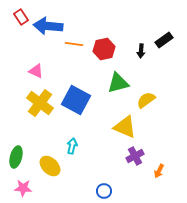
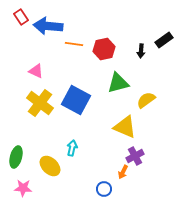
cyan arrow: moved 2 px down
orange arrow: moved 36 px left, 1 px down
blue circle: moved 2 px up
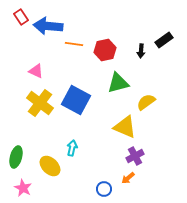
red hexagon: moved 1 px right, 1 px down
yellow semicircle: moved 2 px down
orange arrow: moved 5 px right, 6 px down; rotated 24 degrees clockwise
pink star: rotated 24 degrees clockwise
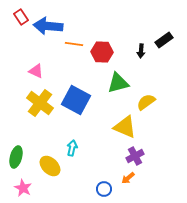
red hexagon: moved 3 px left, 2 px down; rotated 15 degrees clockwise
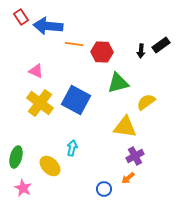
black rectangle: moved 3 px left, 5 px down
yellow triangle: rotated 15 degrees counterclockwise
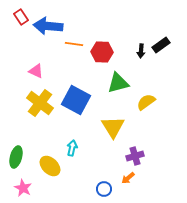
yellow triangle: moved 12 px left; rotated 50 degrees clockwise
purple cross: rotated 12 degrees clockwise
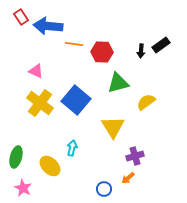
blue square: rotated 12 degrees clockwise
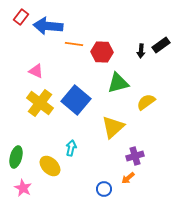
red rectangle: rotated 70 degrees clockwise
yellow triangle: rotated 20 degrees clockwise
cyan arrow: moved 1 px left
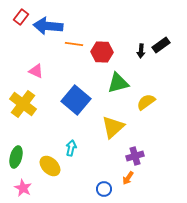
yellow cross: moved 17 px left, 1 px down
orange arrow: rotated 16 degrees counterclockwise
